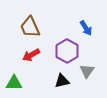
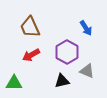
purple hexagon: moved 1 px down
gray triangle: rotated 42 degrees counterclockwise
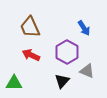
blue arrow: moved 2 px left
red arrow: rotated 54 degrees clockwise
black triangle: rotated 35 degrees counterclockwise
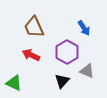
brown trapezoid: moved 4 px right
green triangle: rotated 24 degrees clockwise
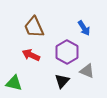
green triangle: rotated 12 degrees counterclockwise
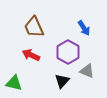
purple hexagon: moved 1 px right
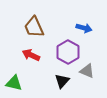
blue arrow: rotated 42 degrees counterclockwise
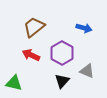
brown trapezoid: rotated 75 degrees clockwise
purple hexagon: moved 6 px left, 1 px down
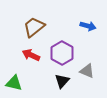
blue arrow: moved 4 px right, 2 px up
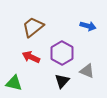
brown trapezoid: moved 1 px left
red arrow: moved 2 px down
